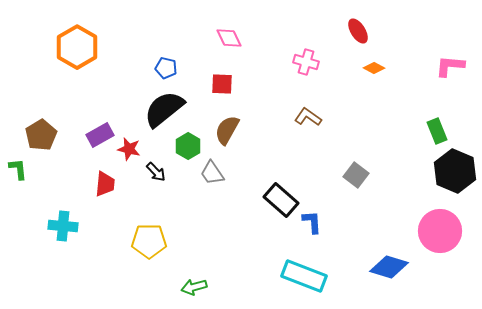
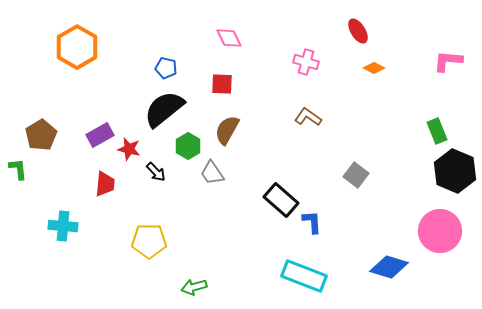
pink L-shape: moved 2 px left, 5 px up
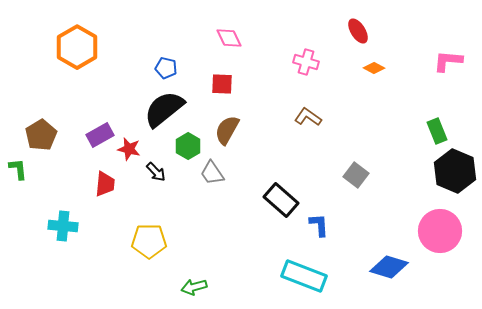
blue L-shape: moved 7 px right, 3 px down
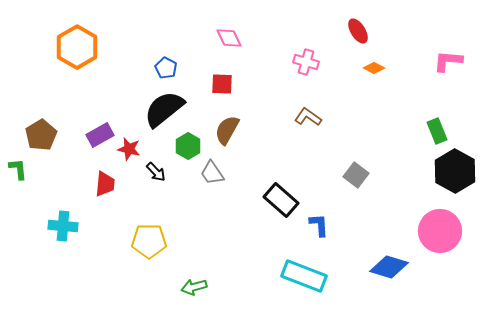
blue pentagon: rotated 15 degrees clockwise
black hexagon: rotated 6 degrees clockwise
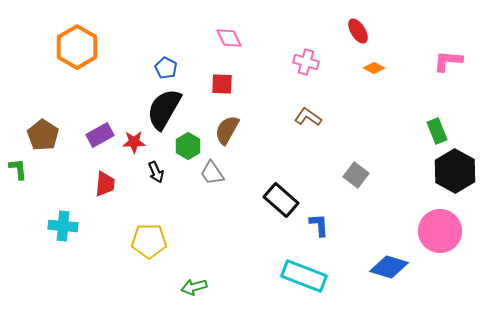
black semicircle: rotated 21 degrees counterclockwise
brown pentagon: moved 2 px right; rotated 8 degrees counterclockwise
red star: moved 5 px right, 7 px up; rotated 15 degrees counterclockwise
black arrow: rotated 20 degrees clockwise
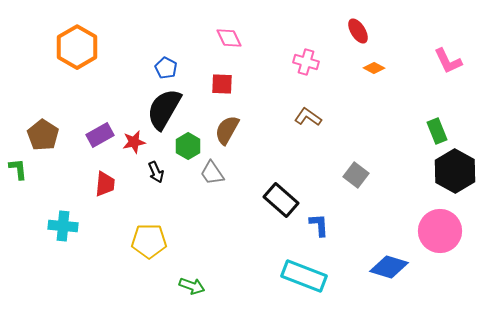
pink L-shape: rotated 120 degrees counterclockwise
red star: rotated 10 degrees counterclockwise
green arrow: moved 2 px left, 1 px up; rotated 145 degrees counterclockwise
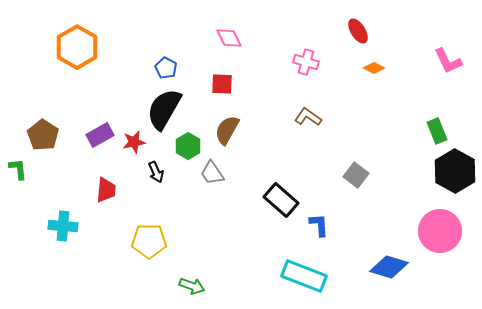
red trapezoid: moved 1 px right, 6 px down
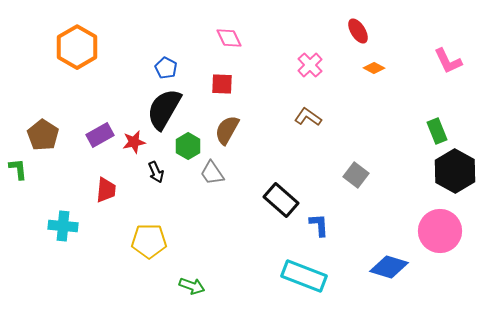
pink cross: moved 4 px right, 3 px down; rotated 30 degrees clockwise
